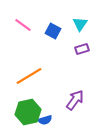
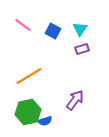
cyan triangle: moved 5 px down
blue semicircle: moved 1 px down
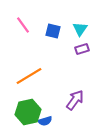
pink line: rotated 18 degrees clockwise
blue square: rotated 14 degrees counterclockwise
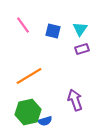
purple arrow: rotated 55 degrees counterclockwise
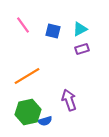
cyan triangle: rotated 28 degrees clockwise
orange line: moved 2 px left
purple arrow: moved 6 px left
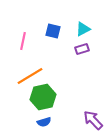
pink line: moved 16 px down; rotated 48 degrees clockwise
cyan triangle: moved 3 px right
orange line: moved 3 px right
purple arrow: moved 24 px right, 20 px down; rotated 25 degrees counterclockwise
green hexagon: moved 15 px right, 15 px up
blue semicircle: moved 1 px left, 1 px down
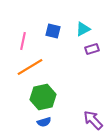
purple rectangle: moved 10 px right
orange line: moved 9 px up
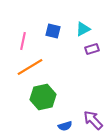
blue semicircle: moved 21 px right, 4 px down
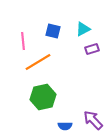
pink line: rotated 18 degrees counterclockwise
orange line: moved 8 px right, 5 px up
blue semicircle: rotated 16 degrees clockwise
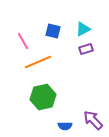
pink line: rotated 24 degrees counterclockwise
purple rectangle: moved 6 px left
orange line: rotated 8 degrees clockwise
